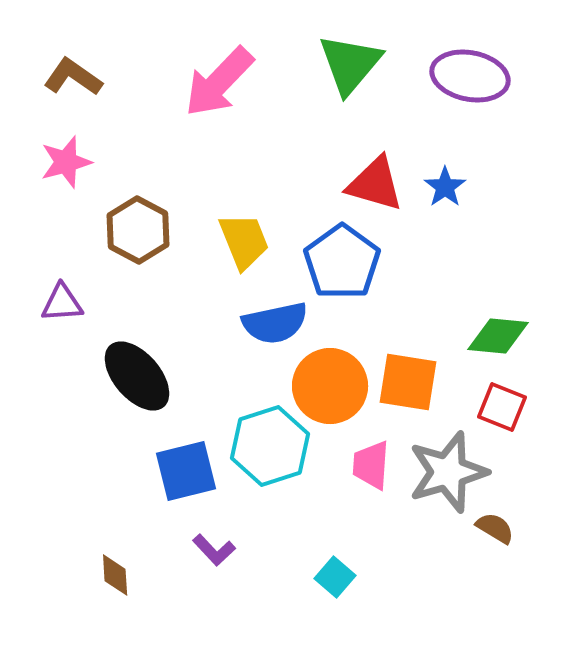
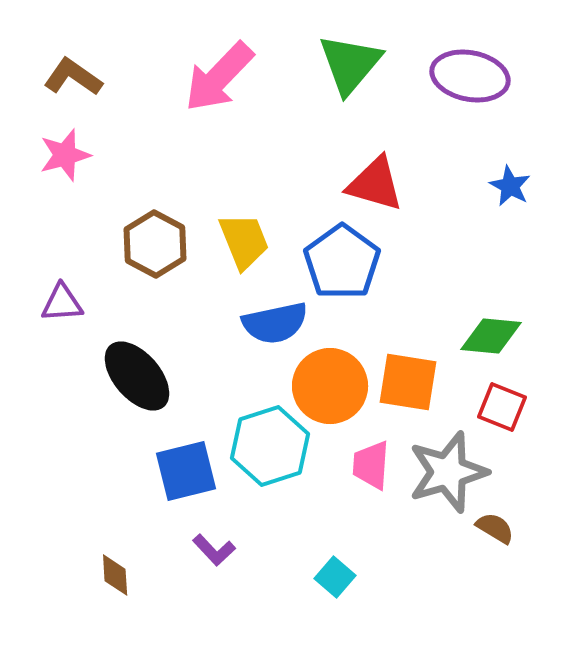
pink arrow: moved 5 px up
pink star: moved 1 px left, 7 px up
blue star: moved 65 px right, 1 px up; rotated 9 degrees counterclockwise
brown hexagon: moved 17 px right, 14 px down
green diamond: moved 7 px left
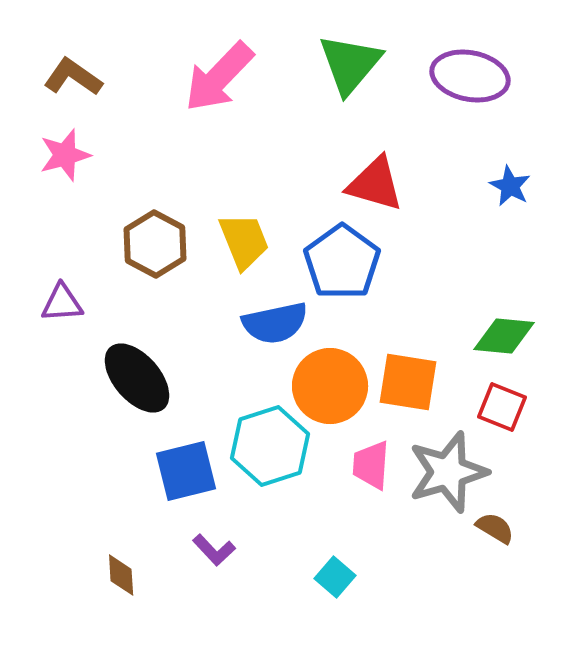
green diamond: moved 13 px right
black ellipse: moved 2 px down
brown diamond: moved 6 px right
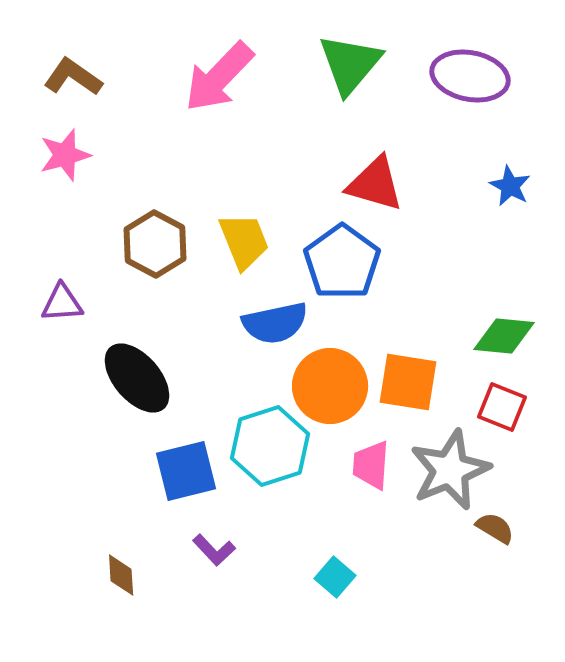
gray star: moved 2 px right, 2 px up; rotated 6 degrees counterclockwise
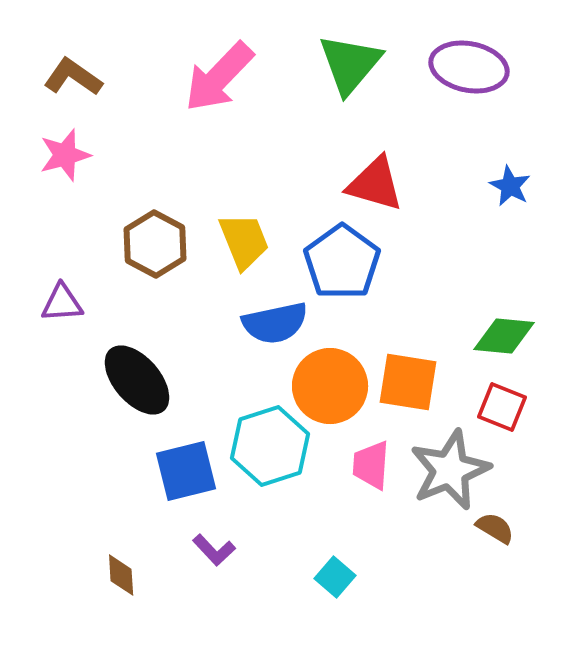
purple ellipse: moved 1 px left, 9 px up
black ellipse: moved 2 px down
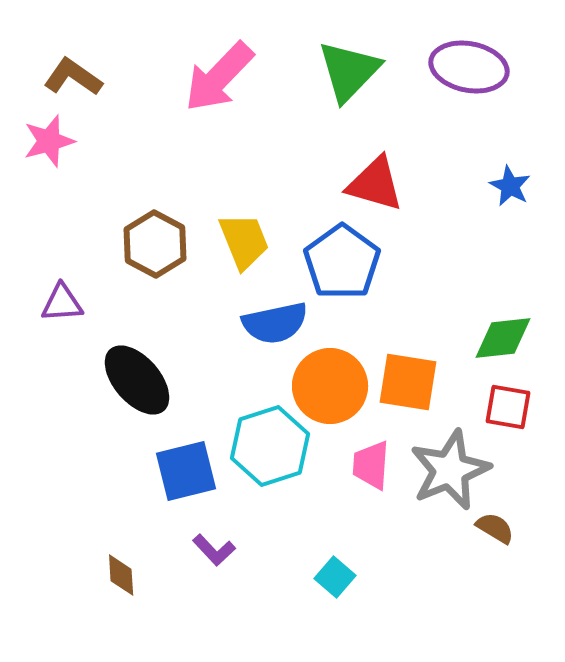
green triangle: moved 1 px left, 7 px down; rotated 4 degrees clockwise
pink star: moved 16 px left, 14 px up
green diamond: moved 1 px left, 2 px down; rotated 12 degrees counterclockwise
red square: moved 6 px right; rotated 12 degrees counterclockwise
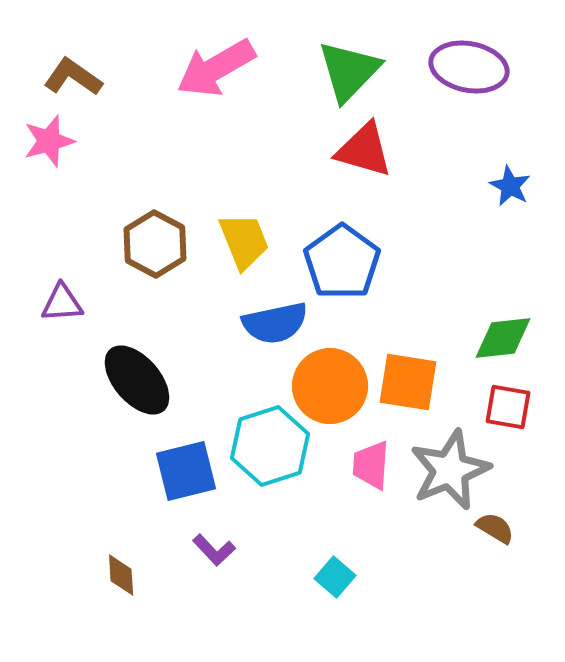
pink arrow: moved 3 px left, 9 px up; rotated 16 degrees clockwise
red triangle: moved 11 px left, 34 px up
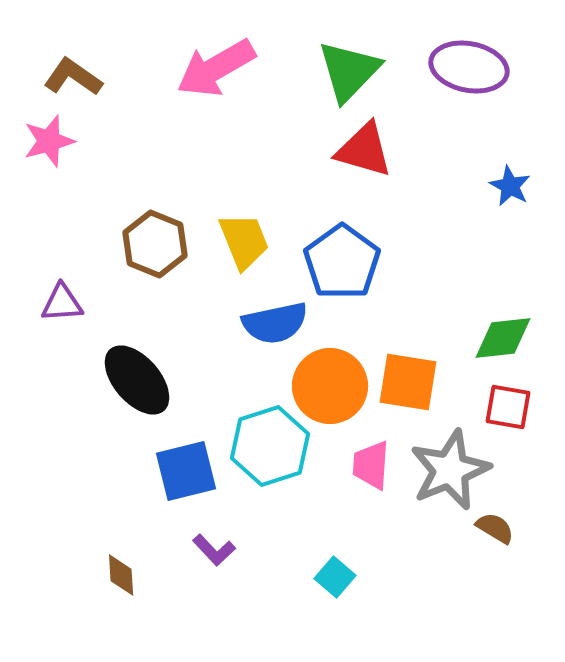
brown hexagon: rotated 6 degrees counterclockwise
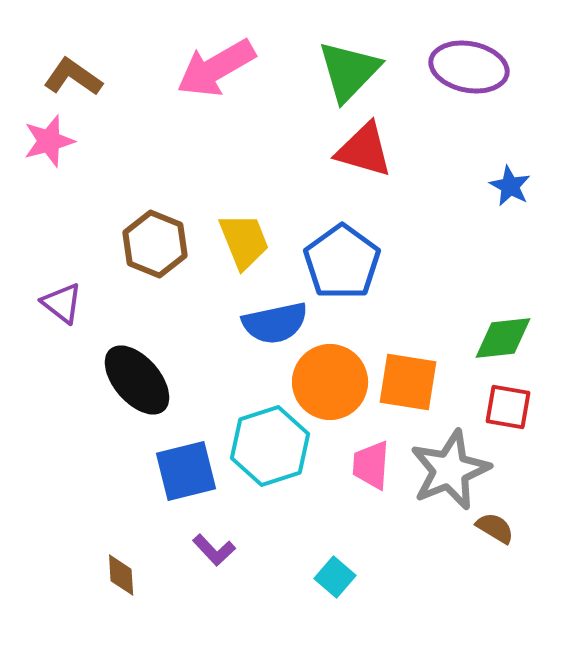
purple triangle: rotated 42 degrees clockwise
orange circle: moved 4 px up
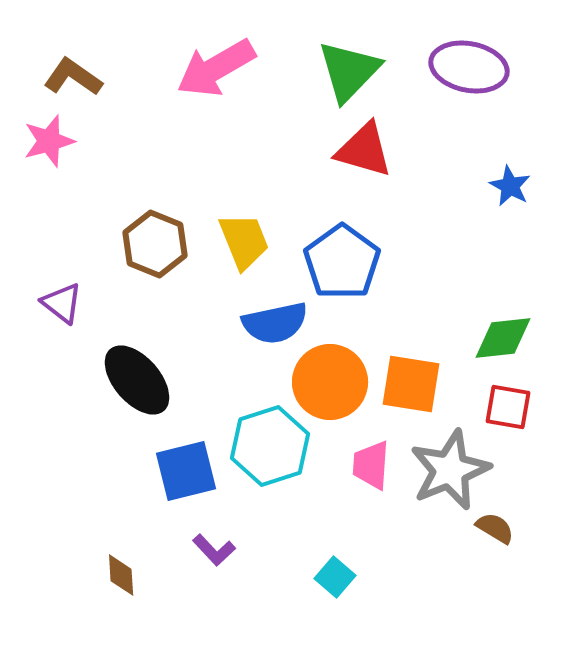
orange square: moved 3 px right, 2 px down
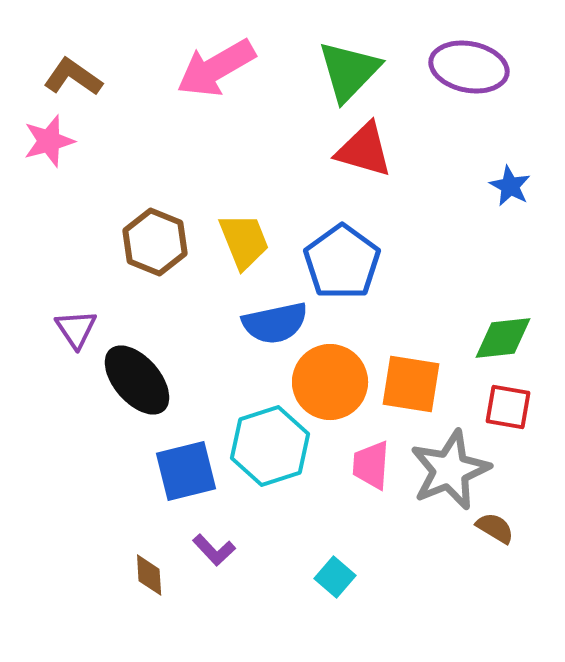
brown hexagon: moved 2 px up
purple triangle: moved 14 px right, 26 px down; rotated 18 degrees clockwise
brown diamond: moved 28 px right
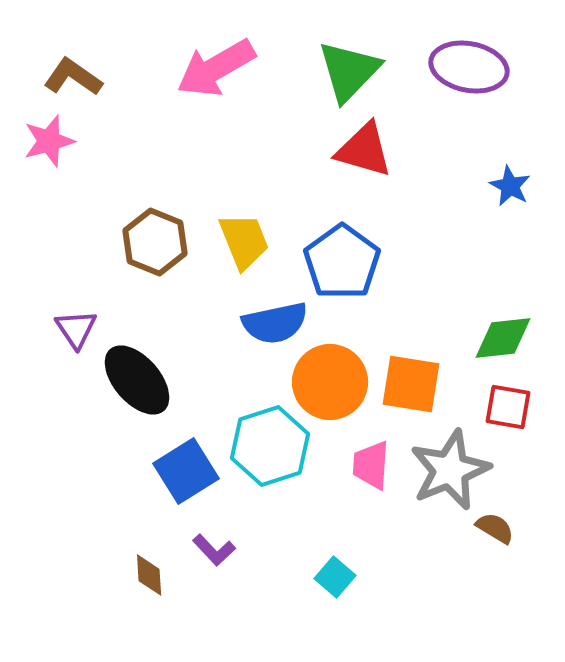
blue square: rotated 18 degrees counterclockwise
